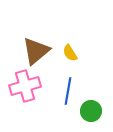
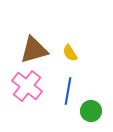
brown triangle: moved 2 px left, 1 px up; rotated 24 degrees clockwise
pink cross: moved 2 px right; rotated 36 degrees counterclockwise
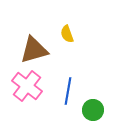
yellow semicircle: moved 3 px left, 19 px up; rotated 12 degrees clockwise
green circle: moved 2 px right, 1 px up
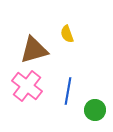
green circle: moved 2 px right
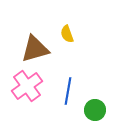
brown triangle: moved 1 px right, 1 px up
pink cross: rotated 16 degrees clockwise
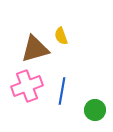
yellow semicircle: moved 6 px left, 2 px down
pink cross: rotated 16 degrees clockwise
blue line: moved 6 px left
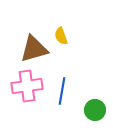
brown triangle: moved 1 px left
pink cross: rotated 12 degrees clockwise
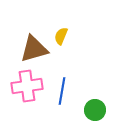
yellow semicircle: rotated 42 degrees clockwise
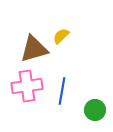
yellow semicircle: rotated 24 degrees clockwise
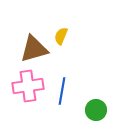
yellow semicircle: rotated 24 degrees counterclockwise
pink cross: moved 1 px right
green circle: moved 1 px right
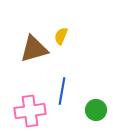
pink cross: moved 2 px right, 25 px down
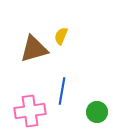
green circle: moved 1 px right, 2 px down
